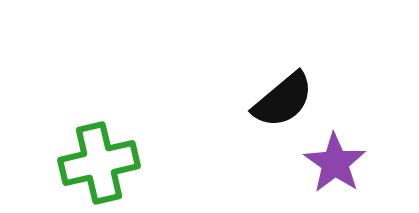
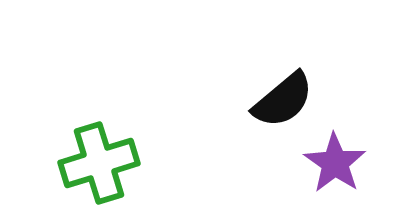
green cross: rotated 4 degrees counterclockwise
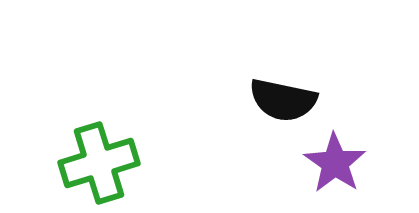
black semicircle: rotated 52 degrees clockwise
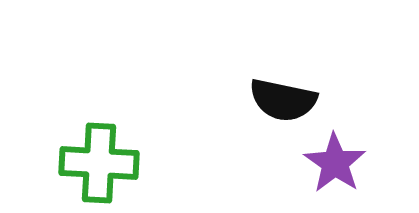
green cross: rotated 20 degrees clockwise
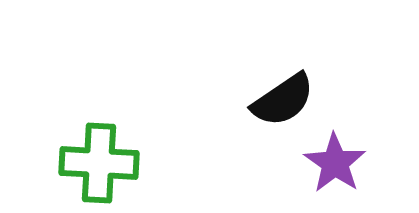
black semicircle: rotated 46 degrees counterclockwise
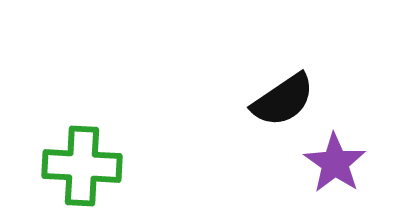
green cross: moved 17 px left, 3 px down
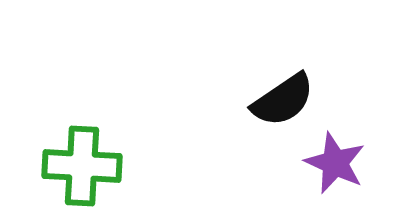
purple star: rotated 10 degrees counterclockwise
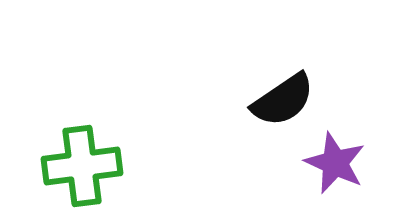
green cross: rotated 10 degrees counterclockwise
